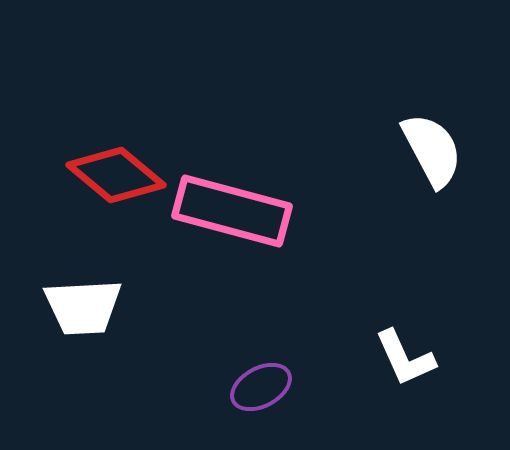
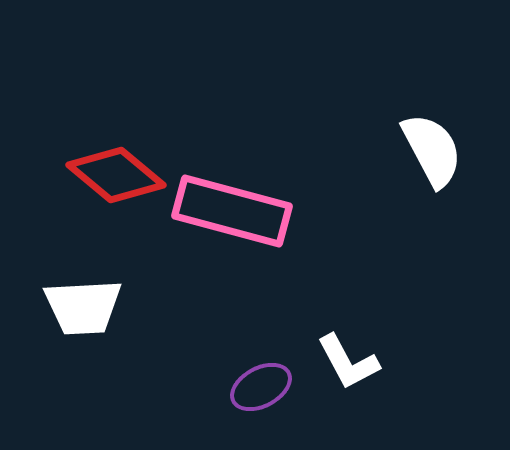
white L-shape: moved 57 px left, 4 px down; rotated 4 degrees counterclockwise
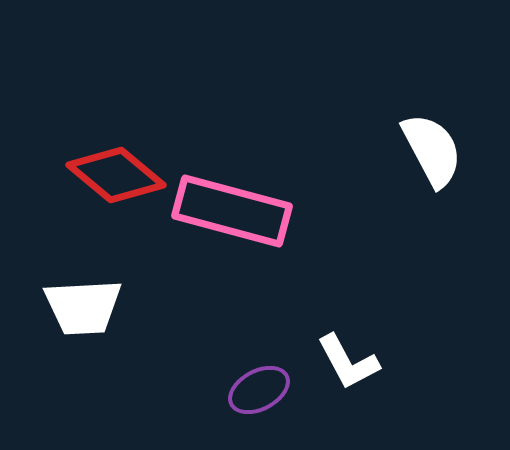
purple ellipse: moved 2 px left, 3 px down
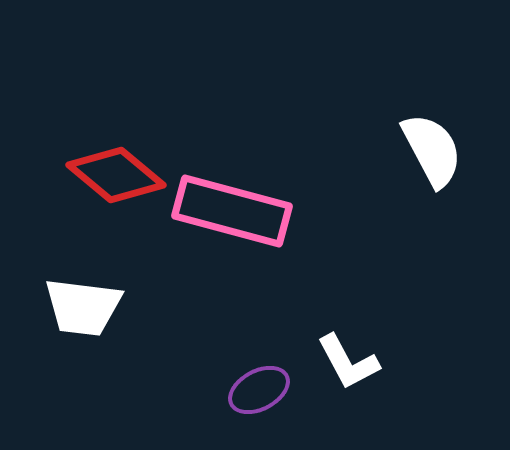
white trapezoid: rotated 10 degrees clockwise
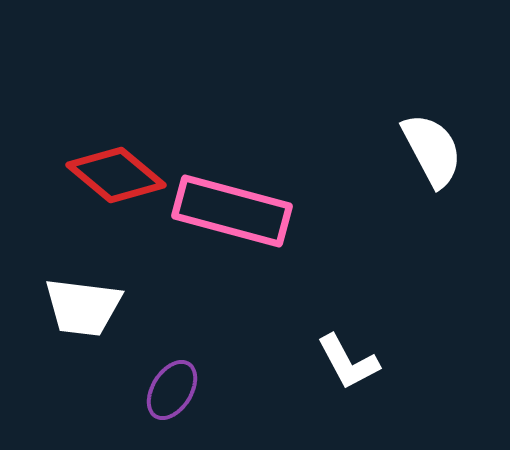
purple ellipse: moved 87 px left; rotated 30 degrees counterclockwise
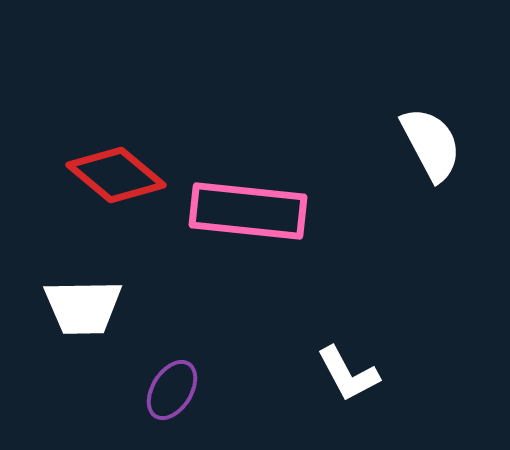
white semicircle: moved 1 px left, 6 px up
pink rectangle: moved 16 px right; rotated 9 degrees counterclockwise
white trapezoid: rotated 8 degrees counterclockwise
white L-shape: moved 12 px down
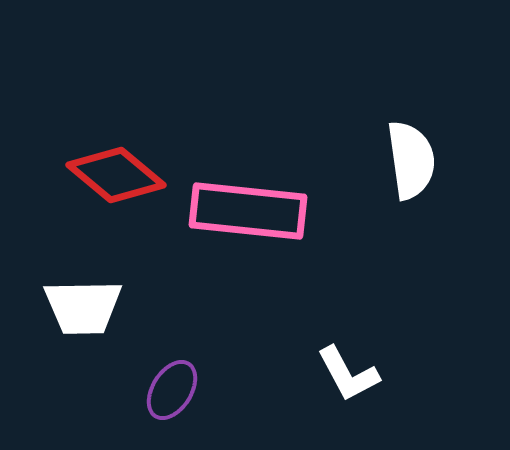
white semicircle: moved 20 px left, 16 px down; rotated 20 degrees clockwise
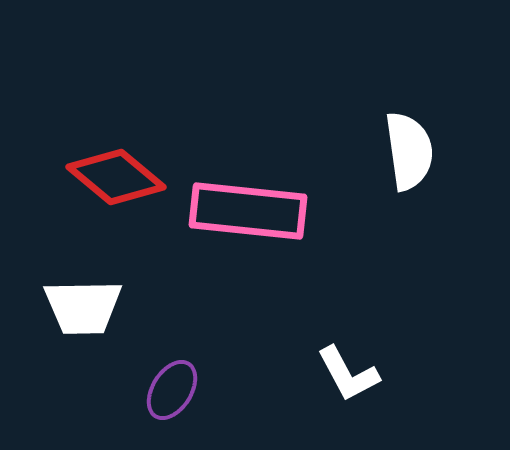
white semicircle: moved 2 px left, 9 px up
red diamond: moved 2 px down
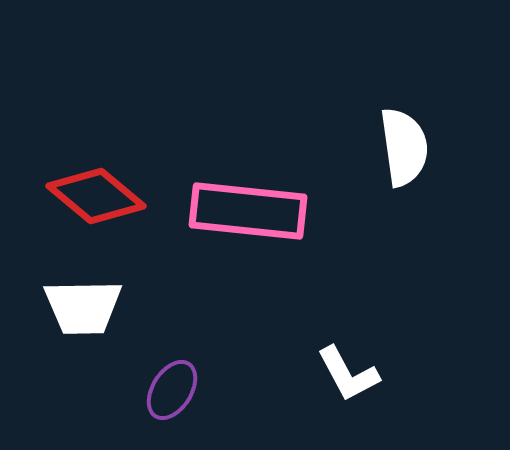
white semicircle: moved 5 px left, 4 px up
red diamond: moved 20 px left, 19 px down
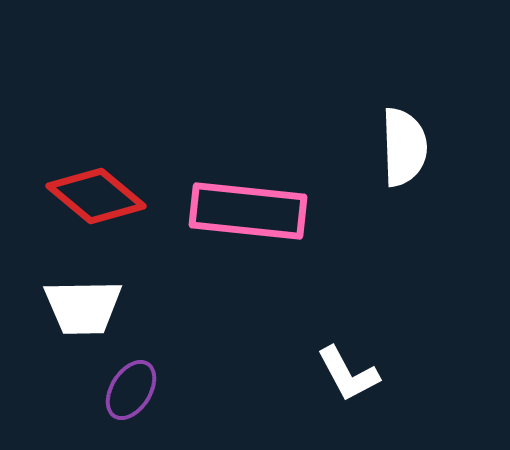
white semicircle: rotated 6 degrees clockwise
purple ellipse: moved 41 px left
